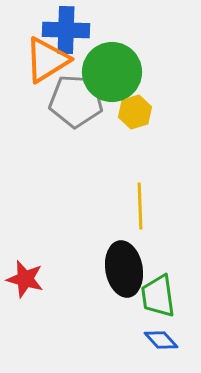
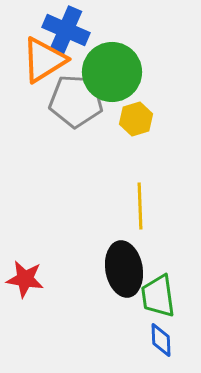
blue cross: rotated 21 degrees clockwise
orange triangle: moved 3 px left
yellow hexagon: moved 1 px right, 7 px down
red star: rotated 6 degrees counterclockwise
blue diamond: rotated 40 degrees clockwise
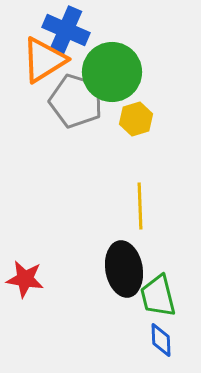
gray pentagon: rotated 14 degrees clockwise
green trapezoid: rotated 6 degrees counterclockwise
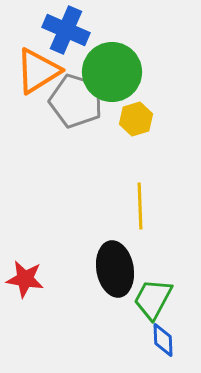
orange triangle: moved 6 px left, 11 px down
black ellipse: moved 9 px left
green trapezoid: moved 5 px left, 3 px down; rotated 42 degrees clockwise
blue diamond: moved 2 px right
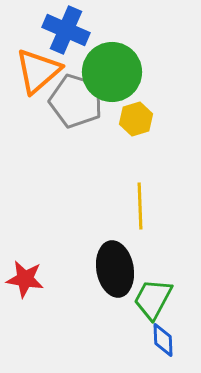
orange triangle: rotated 9 degrees counterclockwise
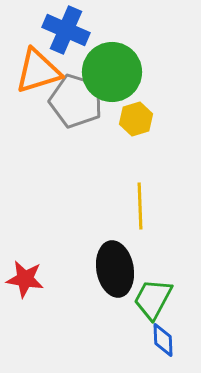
orange triangle: rotated 24 degrees clockwise
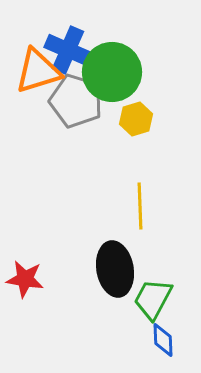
blue cross: moved 2 px right, 20 px down
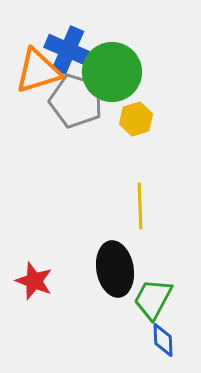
red star: moved 9 px right, 2 px down; rotated 12 degrees clockwise
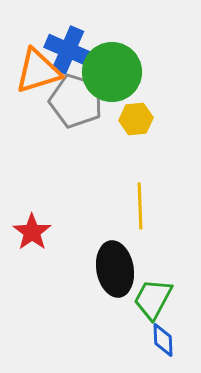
yellow hexagon: rotated 12 degrees clockwise
red star: moved 2 px left, 49 px up; rotated 15 degrees clockwise
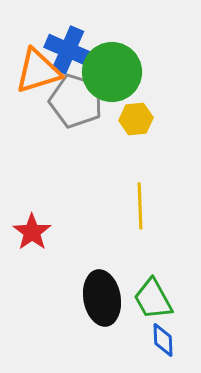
black ellipse: moved 13 px left, 29 px down
green trapezoid: rotated 57 degrees counterclockwise
